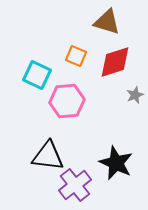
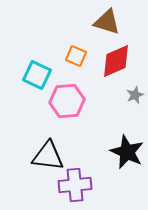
red diamond: moved 1 px right, 1 px up; rotated 6 degrees counterclockwise
black star: moved 11 px right, 11 px up
purple cross: rotated 32 degrees clockwise
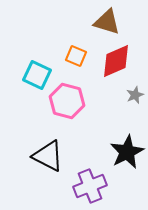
pink hexagon: rotated 20 degrees clockwise
black star: rotated 20 degrees clockwise
black triangle: rotated 20 degrees clockwise
purple cross: moved 15 px right, 1 px down; rotated 16 degrees counterclockwise
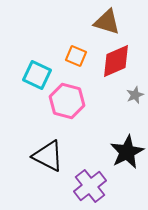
purple cross: rotated 16 degrees counterclockwise
